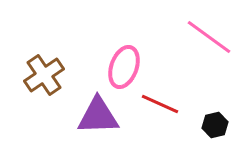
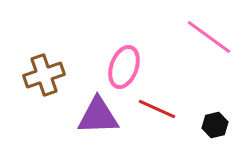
brown cross: rotated 15 degrees clockwise
red line: moved 3 px left, 5 px down
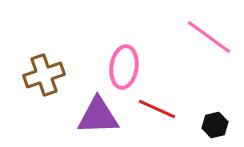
pink ellipse: rotated 12 degrees counterclockwise
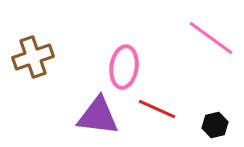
pink line: moved 2 px right, 1 px down
brown cross: moved 11 px left, 18 px up
purple triangle: rotated 9 degrees clockwise
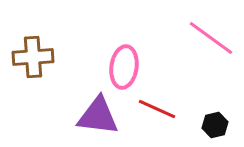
brown cross: rotated 15 degrees clockwise
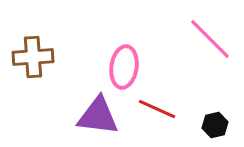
pink line: moved 1 px left, 1 px down; rotated 9 degrees clockwise
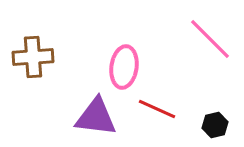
purple triangle: moved 2 px left, 1 px down
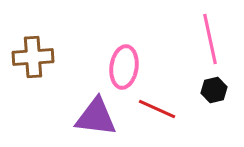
pink line: rotated 33 degrees clockwise
black hexagon: moved 1 px left, 35 px up
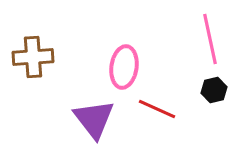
purple triangle: moved 2 px left, 2 px down; rotated 45 degrees clockwise
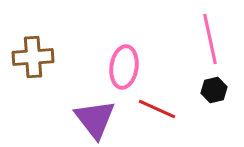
purple triangle: moved 1 px right
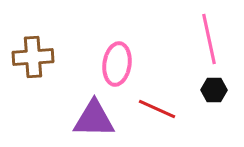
pink line: moved 1 px left
pink ellipse: moved 7 px left, 3 px up
black hexagon: rotated 15 degrees clockwise
purple triangle: moved 1 px left; rotated 51 degrees counterclockwise
